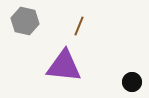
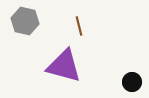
brown line: rotated 36 degrees counterclockwise
purple triangle: rotated 9 degrees clockwise
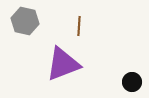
brown line: rotated 18 degrees clockwise
purple triangle: moved 1 px left, 2 px up; rotated 36 degrees counterclockwise
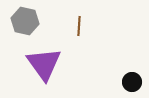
purple triangle: moved 19 px left; rotated 45 degrees counterclockwise
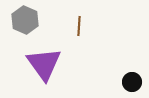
gray hexagon: moved 1 px up; rotated 12 degrees clockwise
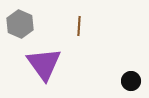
gray hexagon: moved 5 px left, 4 px down
black circle: moved 1 px left, 1 px up
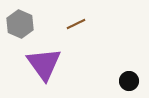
brown line: moved 3 px left, 2 px up; rotated 60 degrees clockwise
black circle: moved 2 px left
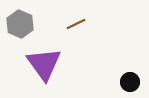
black circle: moved 1 px right, 1 px down
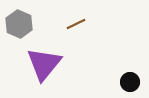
gray hexagon: moved 1 px left
purple triangle: rotated 15 degrees clockwise
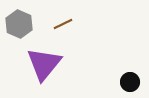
brown line: moved 13 px left
